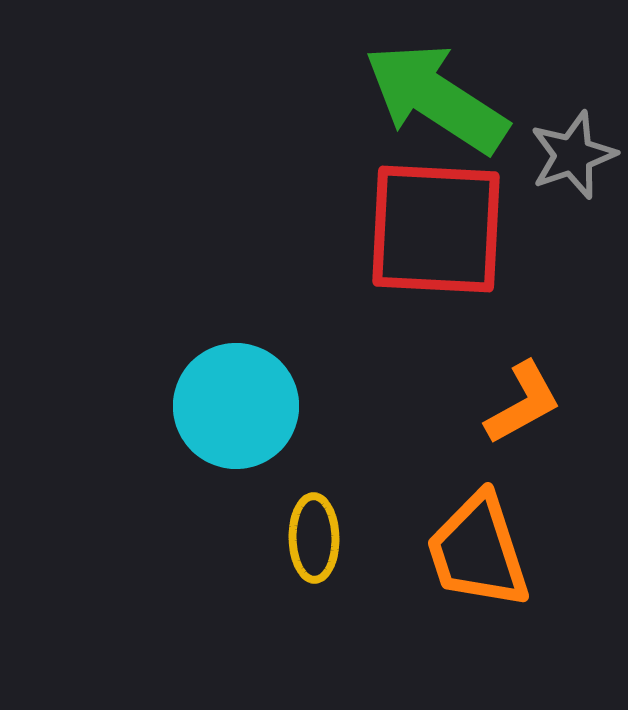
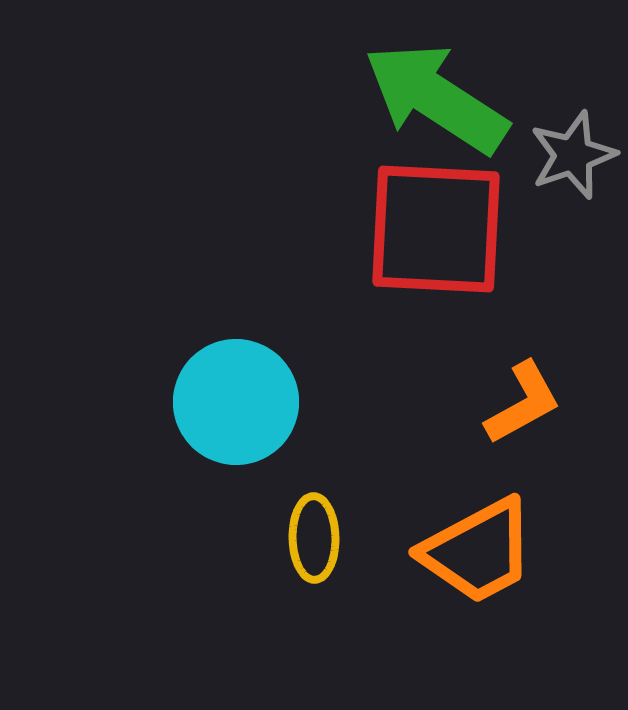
cyan circle: moved 4 px up
orange trapezoid: rotated 100 degrees counterclockwise
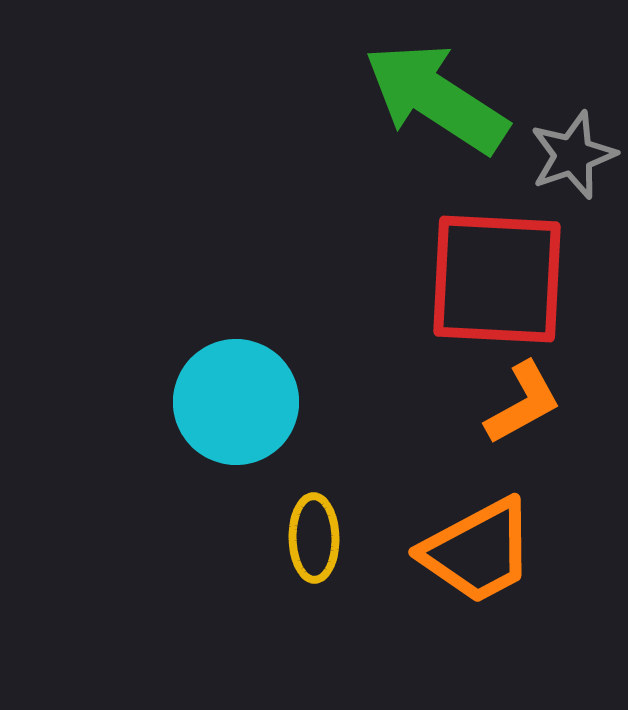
red square: moved 61 px right, 50 px down
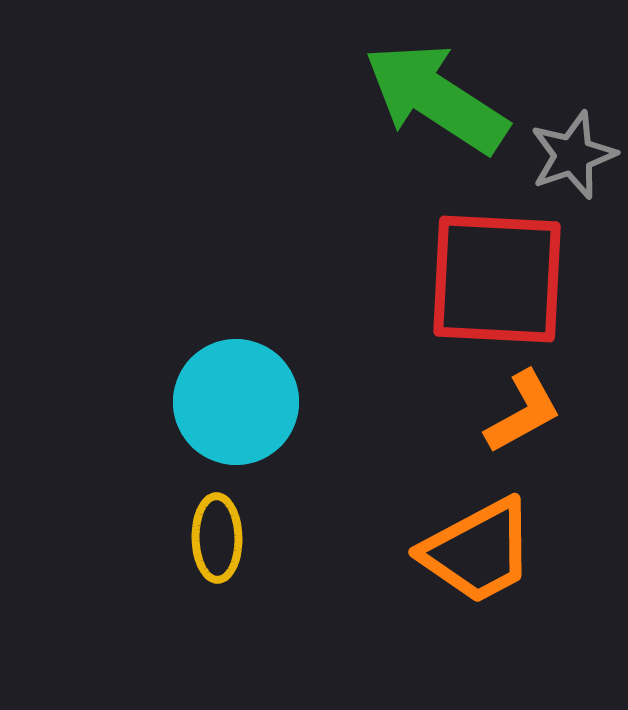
orange L-shape: moved 9 px down
yellow ellipse: moved 97 px left
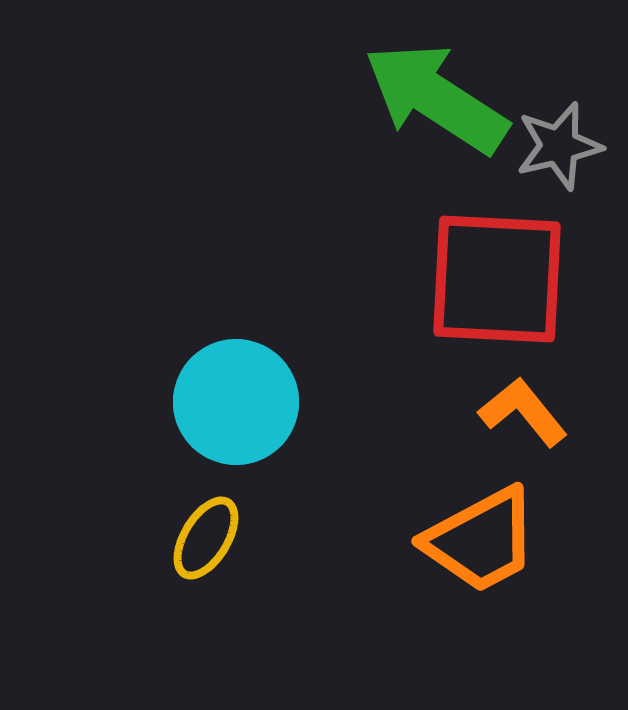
gray star: moved 14 px left, 9 px up; rotated 6 degrees clockwise
orange L-shape: rotated 100 degrees counterclockwise
yellow ellipse: moved 11 px left; rotated 32 degrees clockwise
orange trapezoid: moved 3 px right, 11 px up
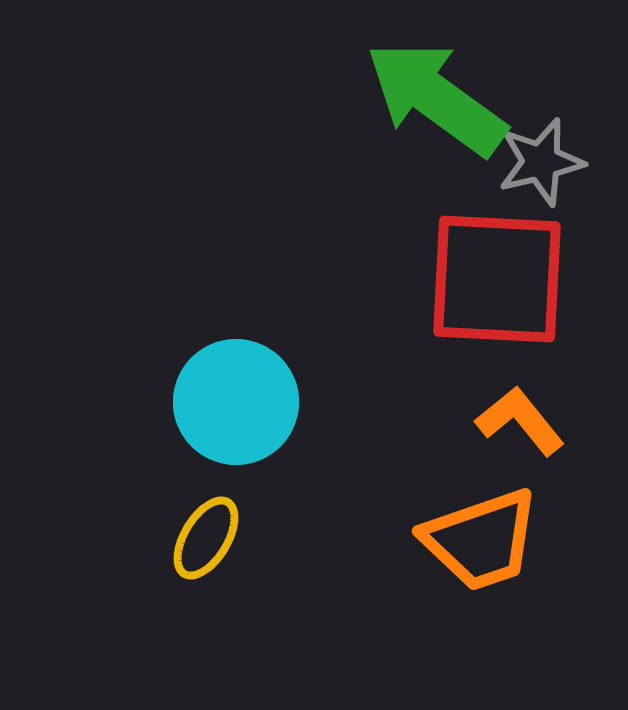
green arrow: rotated 3 degrees clockwise
gray star: moved 18 px left, 16 px down
orange L-shape: moved 3 px left, 9 px down
orange trapezoid: rotated 9 degrees clockwise
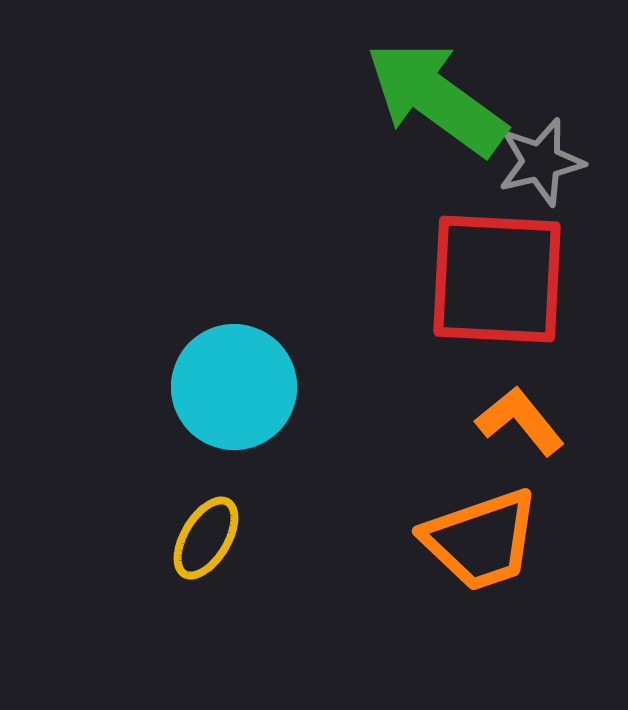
cyan circle: moved 2 px left, 15 px up
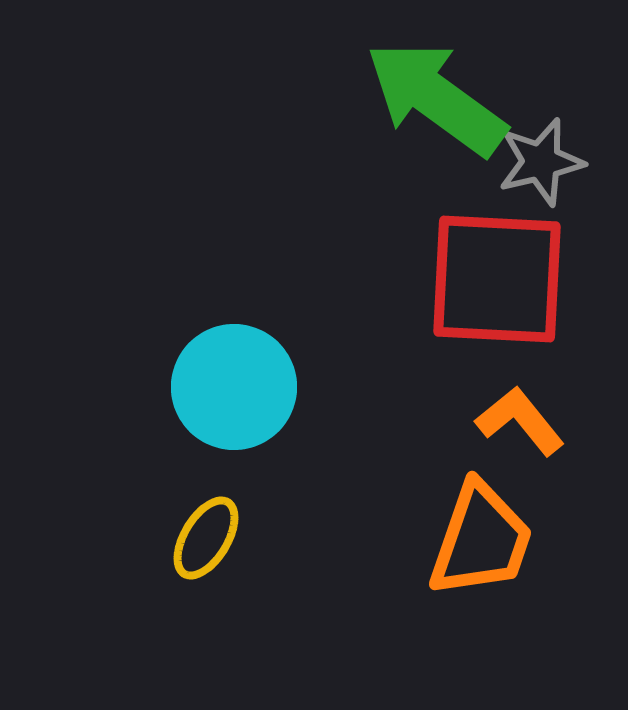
orange trapezoid: rotated 52 degrees counterclockwise
